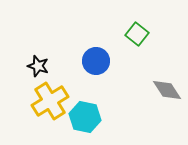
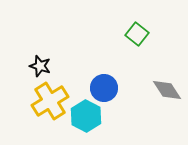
blue circle: moved 8 px right, 27 px down
black star: moved 2 px right
cyan hexagon: moved 1 px right, 1 px up; rotated 16 degrees clockwise
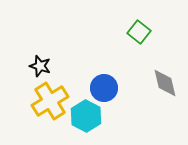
green square: moved 2 px right, 2 px up
gray diamond: moved 2 px left, 7 px up; rotated 20 degrees clockwise
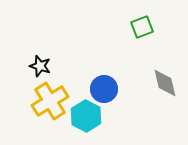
green square: moved 3 px right, 5 px up; rotated 30 degrees clockwise
blue circle: moved 1 px down
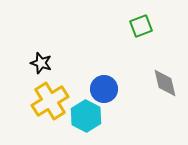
green square: moved 1 px left, 1 px up
black star: moved 1 px right, 3 px up
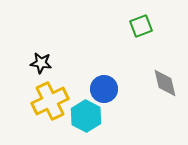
black star: rotated 10 degrees counterclockwise
yellow cross: rotated 6 degrees clockwise
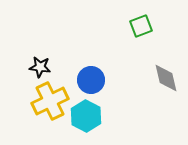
black star: moved 1 px left, 4 px down
gray diamond: moved 1 px right, 5 px up
blue circle: moved 13 px left, 9 px up
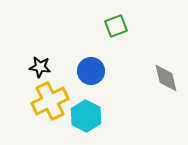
green square: moved 25 px left
blue circle: moved 9 px up
